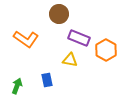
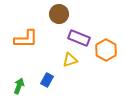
orange L-shape: rotated 35 degrees counterclockwise
yellow triangle: rotated 28 degrees counterclockwise
blue rectangle: rotated 40 degrees clockwise
green arrow: moved 2 px right
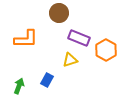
brown circle: moved 1 px up
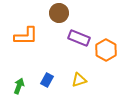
orange L-shape: moved 3 px up
yellow triangle: moved 9 px right, 20 px down
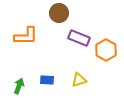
blue rectangle: rotated 64 degrees clockwise
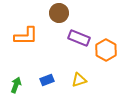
blue rectangle: rotated 24 degrees counterclockwise
green arrow: moved 3 px left, 1 px up
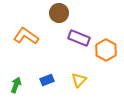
orange L-shape: rotated 145 degrees counterclockwise
yellow triangle: rotated 28 degrees counterclockwise
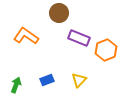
orange hexagon: rotated 10 degrees clockwise
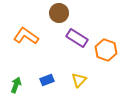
purple rectangle: moved 2 px left; rotated 10 degrees clockwise
orange hexagon: rotated 20 degrees counterclockwise
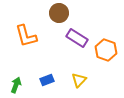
orange L-shape: rotated 140 degrees counterclockwise
